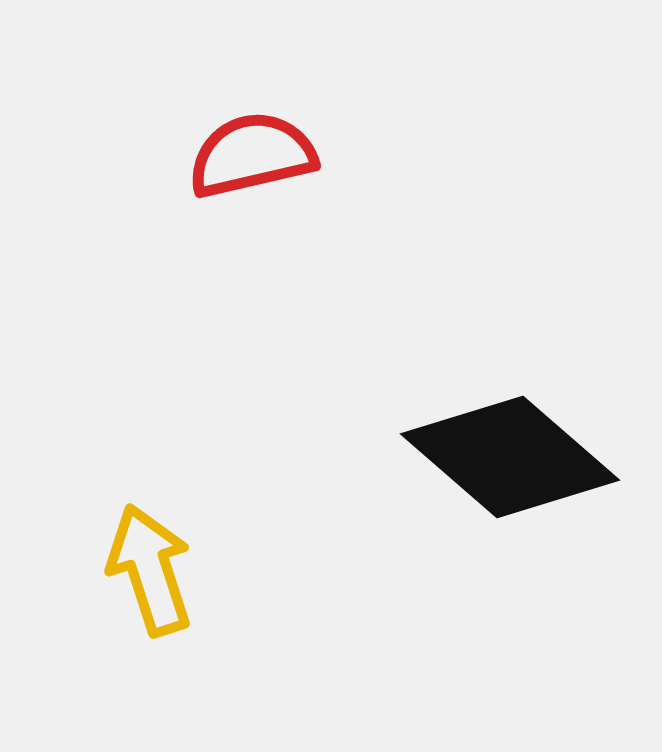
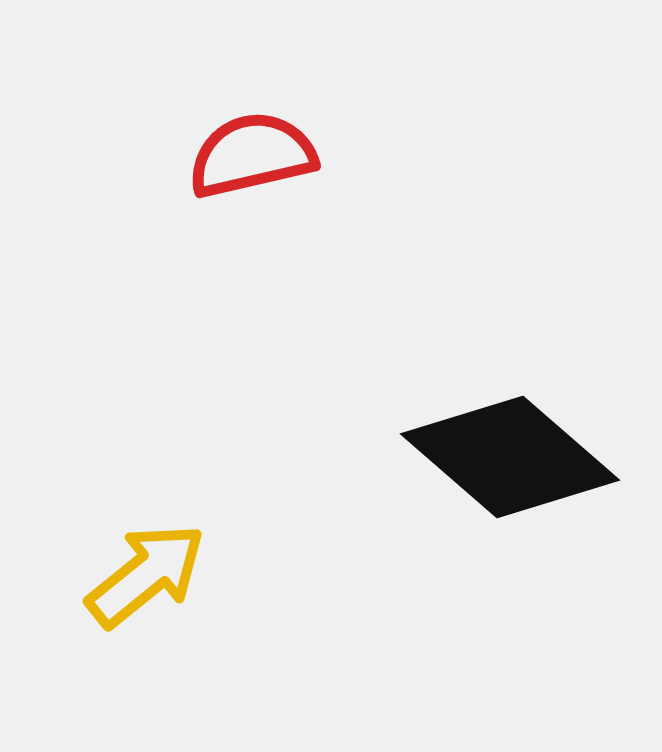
yellow arrow: moved 4 px left, 5 px down; rotated 69 degrees clockwise
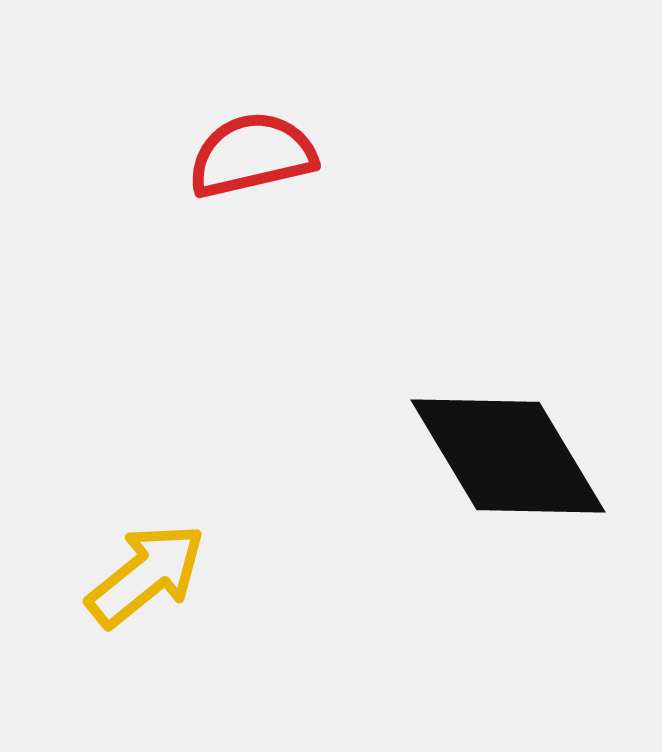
black diamond: moved 2 px left, 1 px up; rotated 18 degrees clockwise
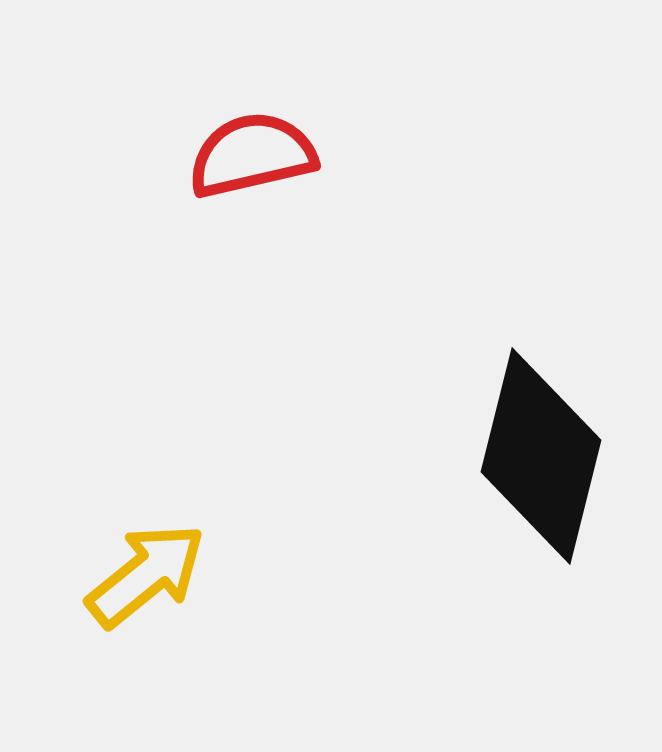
black diamond: moved 33 px right; rotated 45 degrees clockwise
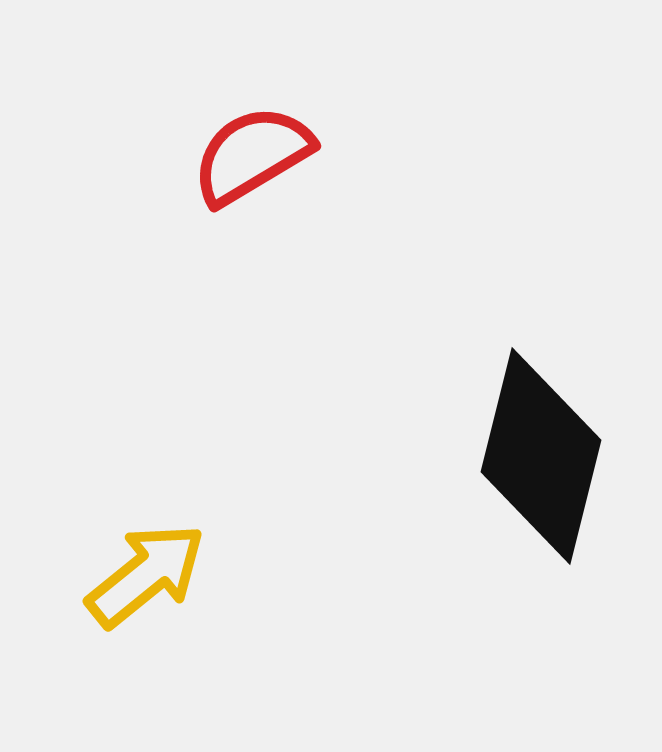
red semicircle: rotated 18 degrees counterclockwise
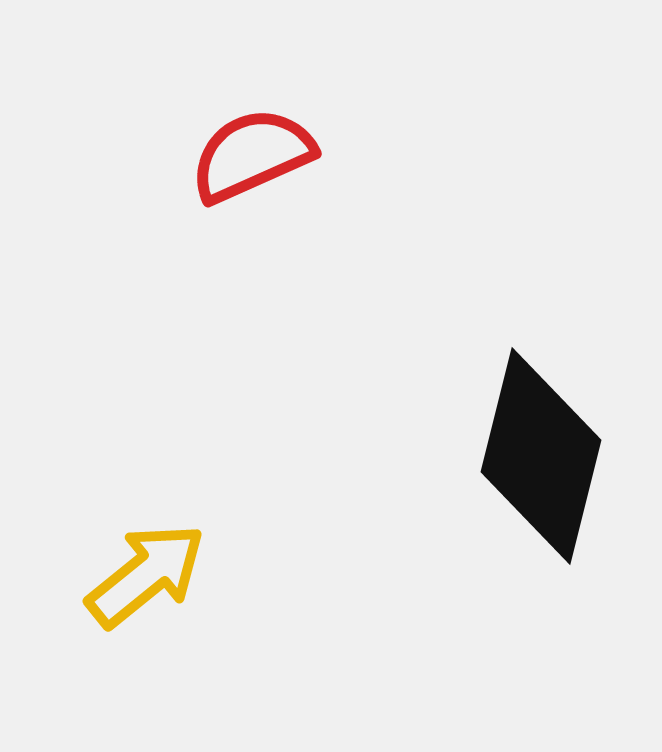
red semicircle: rotated 7 degrees clockwise
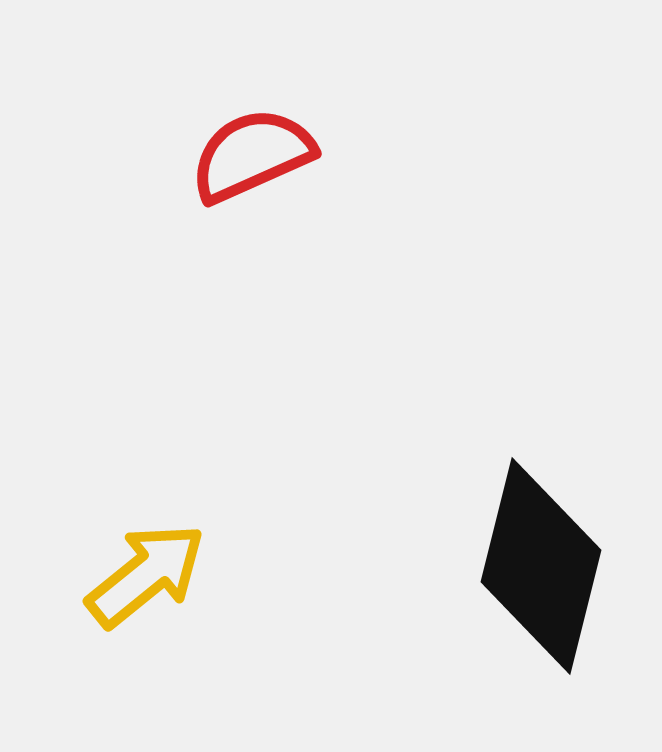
black diamond: moved 110 px down
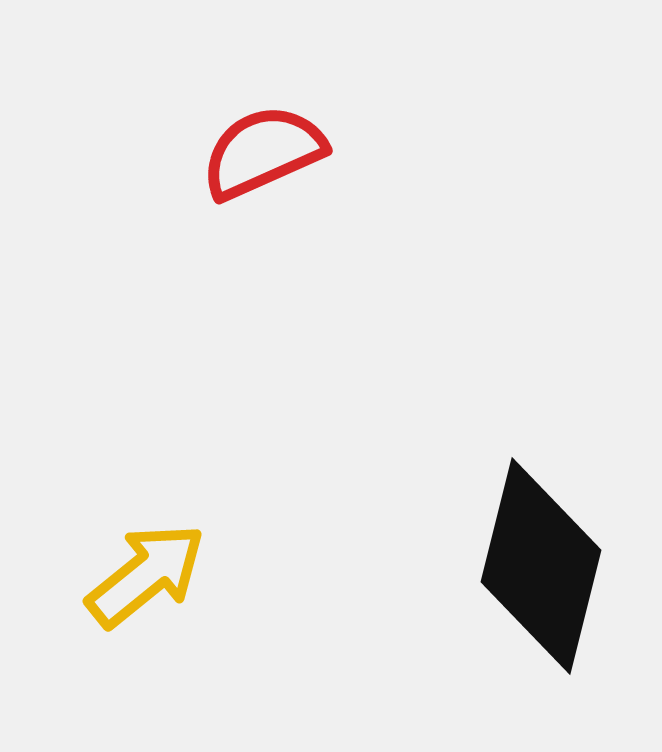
red semicircle: moved 11 px right, 3 px up
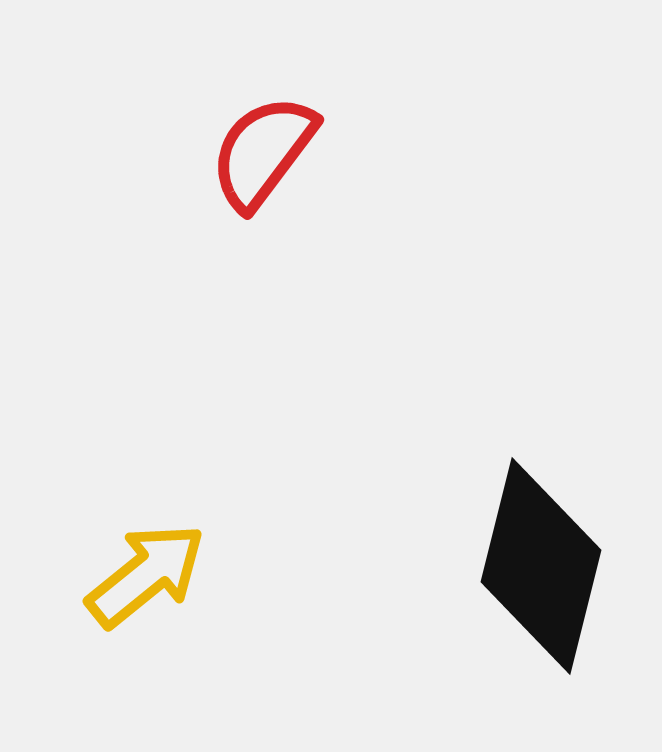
red semicircle: rotated 29 degrees counterclockwise
